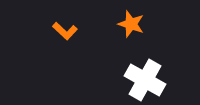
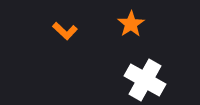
orange star: rotated 20 degrees clockwise
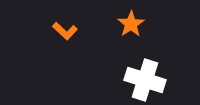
white cross: rotated 12 degrees counterclockwise
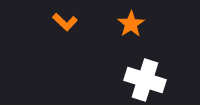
orange L-shape: moved 9 px up
